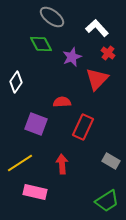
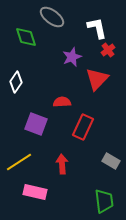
white L-shape: rotated 30 degrees clockwise
green diamond: moved 15 px left, 7 px up; rotated 10 degrees clockwise
red cross: moved 3 px up; rotated 16 degrees clockwise
yellow line: moved 1 px left, 1 px up
green trapezoid: moved 3 px left; rotated 65 degrees counterclockwise
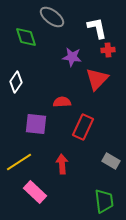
red cross: rotated 32 degrees clockwise
purple star: rotated 30 degrees clockwise
purple square: rotated 15 degrees counterclockwise
pink rectangle: rotated 30 degrees clockwise
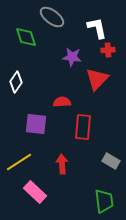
red rectangle: rotated 20 degrees counterclockwise
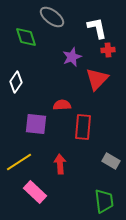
purple star: rotated 30 degrees counterclockwise
red semicircle: moved 3 px down
red arrow: moved 2 px left
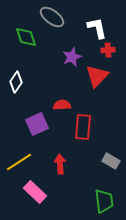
red triangle: moved 3 px up
purple square: moved 1 px right; rotated 30 degrees counterclockwise
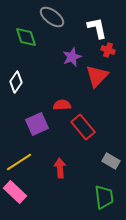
red cross: rotated 24 degrees clockwise
red rectangle: rotated 45 degrees counterclockwise
red arrow: moved 4 px down
pink rectangle: moved 20 px left
green trapezoid: moved 4 px up
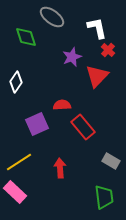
red cross: rotated 24 degrees clockwise
